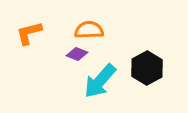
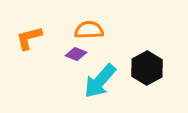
orange L-shape: moved 5 px down
purple diamond: moved 1 px left
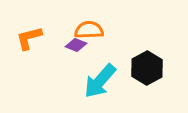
purple diamond: moved 9 px up
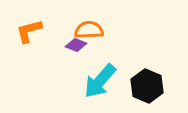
orange L-shape: moved 7 px up
black hexagon: moved 18 px down; rotated 8 degrees counterclockwise
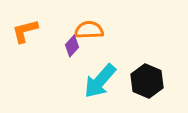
orange L-shape: moved 4 px left
purple diamond: moved 4 px left, 1 px down; rotated 70 degrees counterclockwise
black hexagon: moved 5 px up
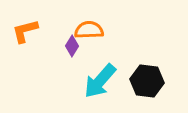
purple diamond: rotated 10 degrees counterclockwise
black hexagon: rotated 16 degrees counterclockwise
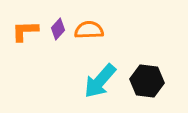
orange L-shape: rotated 12 degrees clockwise
purple diamond: moved 14 px left, 17 px up; rotated 10 degrees clockwise
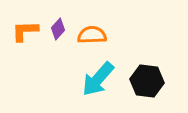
orange semicircle: moved 3 px right, 5 px down
cyan arrow: moved 2 px left, 2 px up
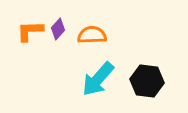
orange L-shape: moved 5 px right
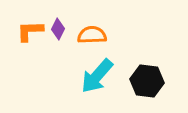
purple diamond: rotated 15 degrees counterclockwise
cyan arrow: moved 1 px left, 3 px up
